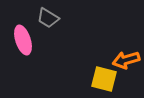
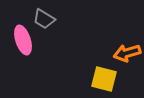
gray trapezoid: moved 4 px left, 1 px down
orange arrow: moved 1 px right, 7 px up
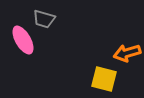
gray trapezoid: rotated 15 degrees counterclockwise
pink ellipse: rotated 12 degrees counterclockwise
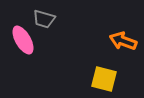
orange arrow: moved 4 px left, 12 px up; rotated 36 degrees clockwise
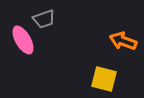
gray trapezoid: rotated 35 degrees counterclockwise
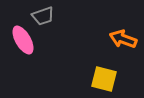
gray trapezoid: moved 1 px left, 3 px up
orange arrow: moved 2 px up
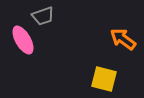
orange arrow: rotated 16 degrees clockwise
